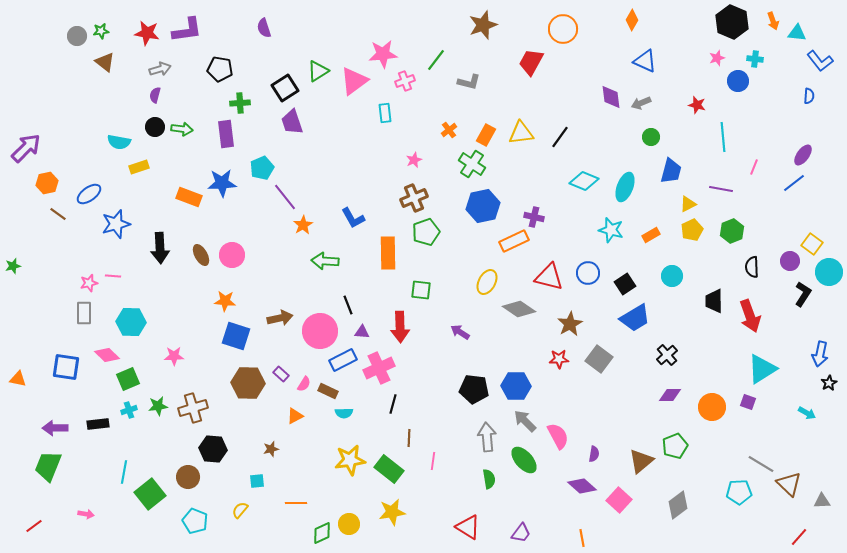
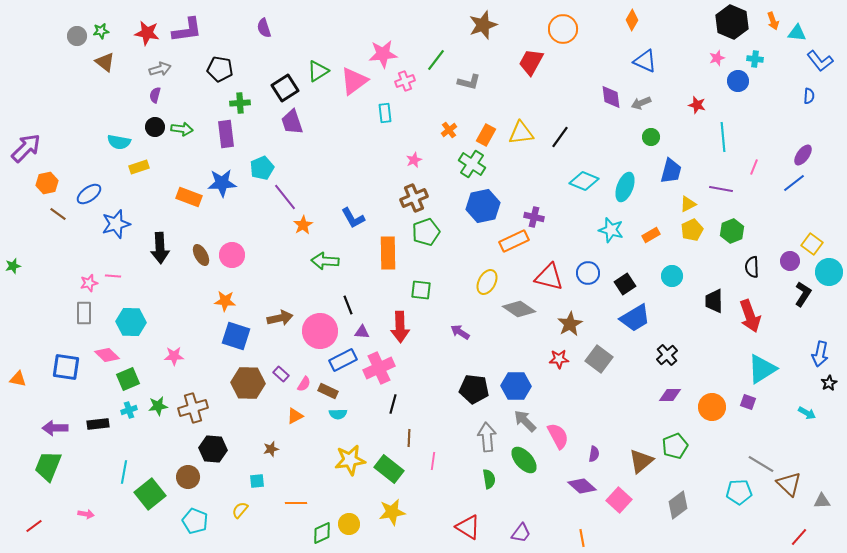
cyan semicircle at (344, 413): moved 6 px left, 1 px down
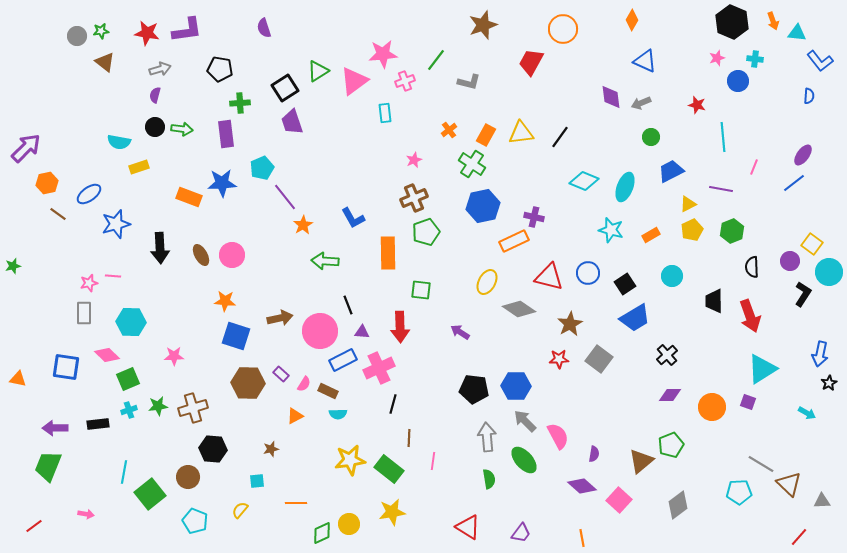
blue trapezoid at (671, 171): rotated 132 degrees counterclockwise
green pentagon at (675, 446): moved 4 px left, 1 px up
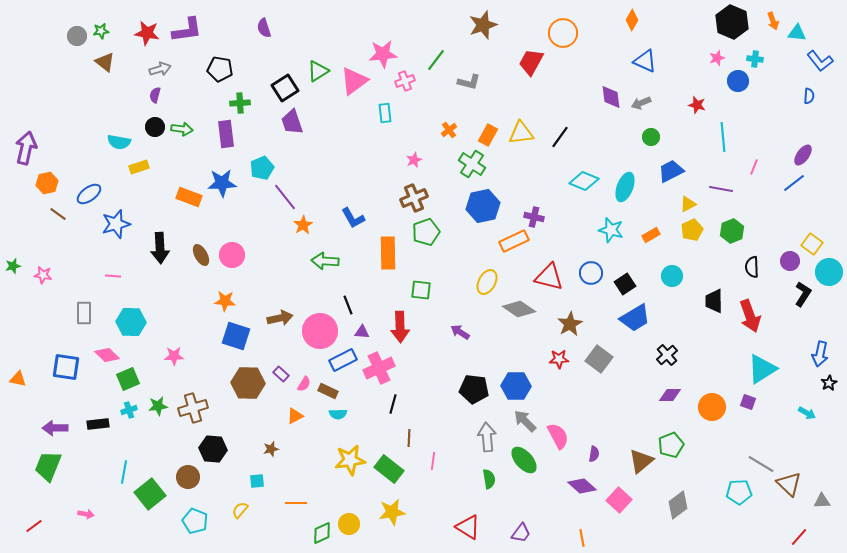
orange circle at (563, 29): moved 4 px down
orange rectangle at (486, 135): moved 2 px right
purple arrow at (26, 148): rotated 32 degrees counterclockwise
blue circle at (588, 273): moved 3 px right
pink star at (89, 283): moved 46 px left, 8 px up; rotated 24 degrees clockwise
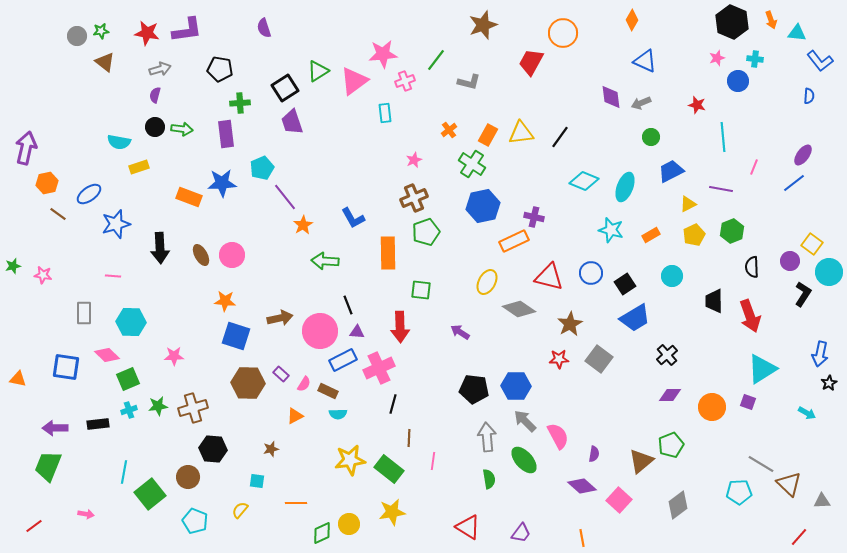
orange arrow at (773, 21): moved 2 px left, 1 px up
yellow pentagon at (692, 230): moved 2 px right, 5 px down
purple triangle at (362, 332): moved 5 px left
cyan square at (257, 481): rotated 14 degrees clockwise
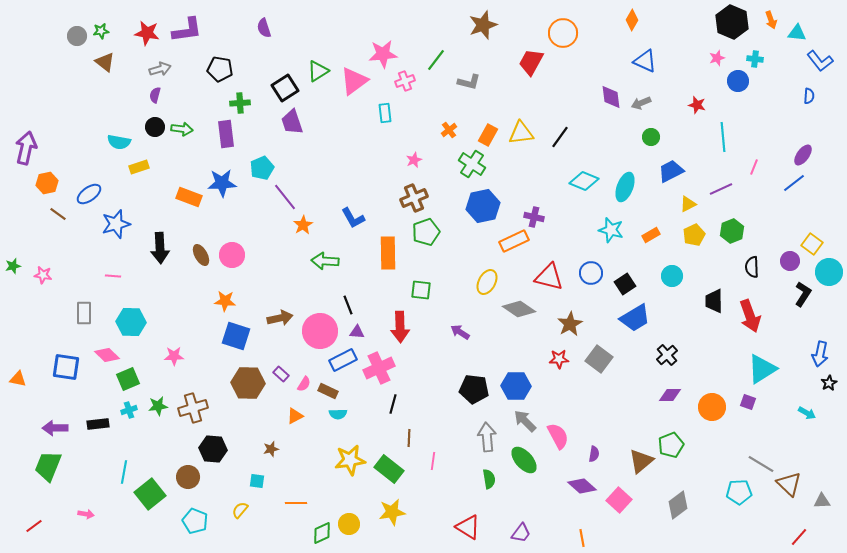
purple line at (721, 189): rotated 35 degrees counterclockwise
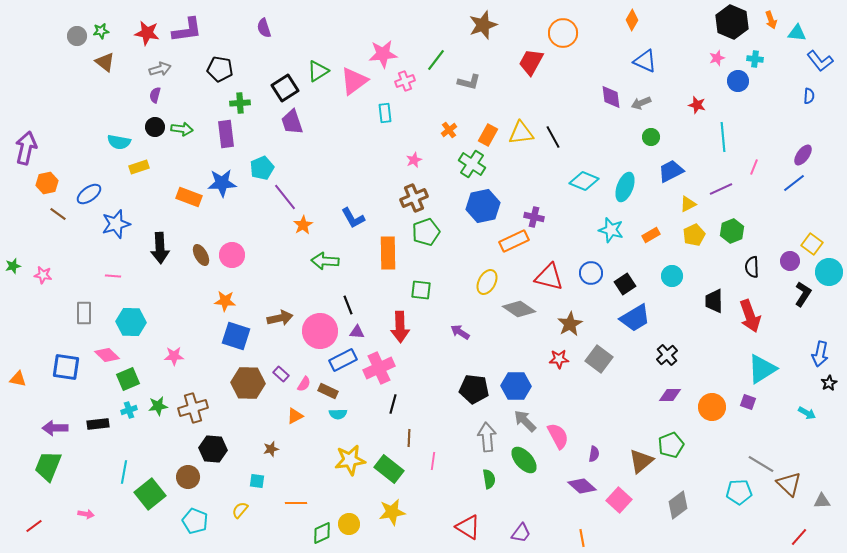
black line at (560, 137): moved 7 px left; rotated 65 degrees counterclockwise
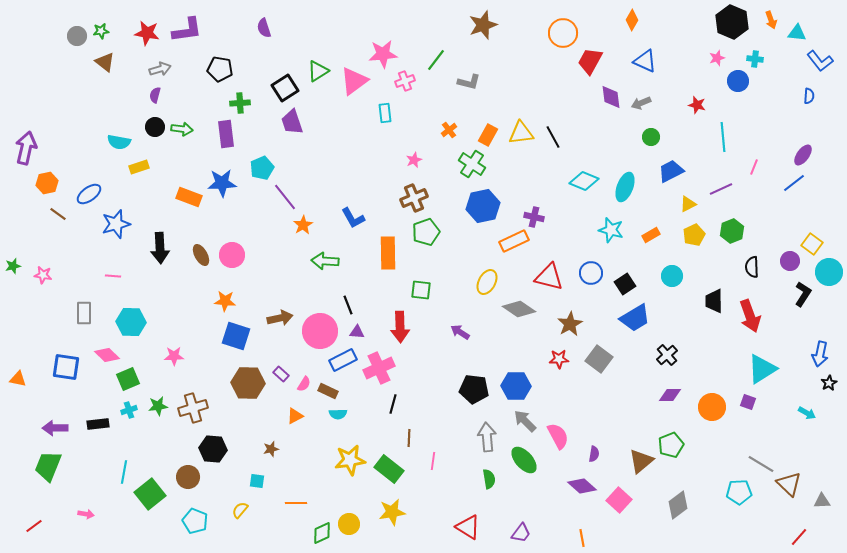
red trapezoid at (531, 62): moved 59 px right, 1 px up
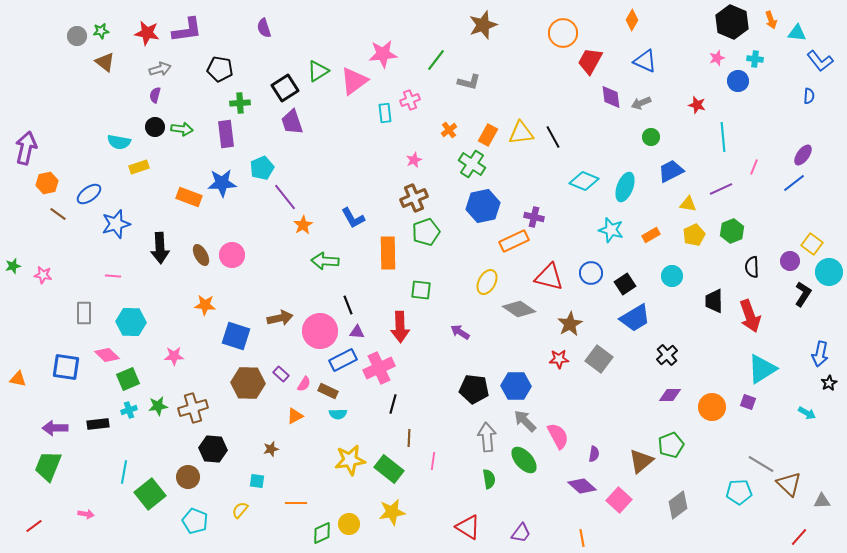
pink cross at (405, 81): moved 5 px right, 19 px down
yellow triangle at (688, 204): rotated 36 degrees clockwise
orange star at (225, 301): moved 20 px left, 4 px down
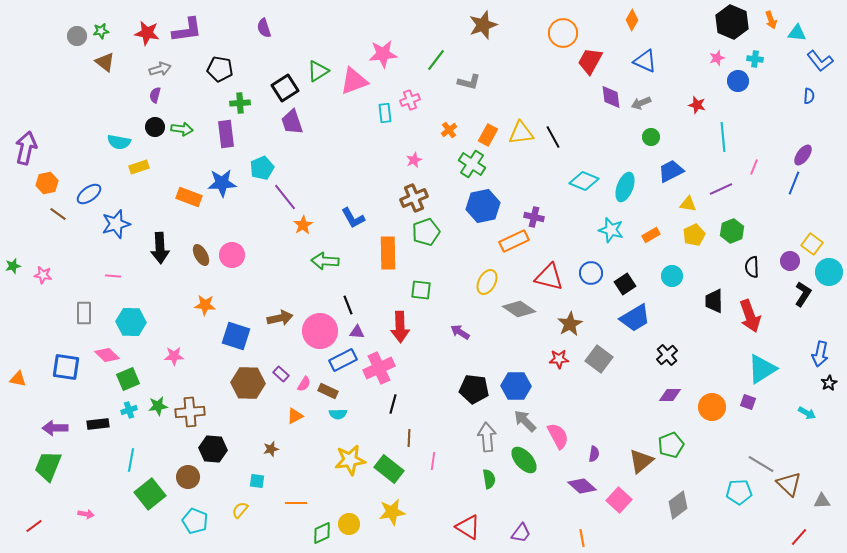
pink triangle at (354, 81): rotated 16 degrees clockwise
blue line at (794, 183): rotated 30 degrees counterclockwise
brown cross at (193, 408): moved 3 px left, 4 px down; rotated 12 degrees clockwise
cyan line at (124, 472): moved 7 px right, 12 px up
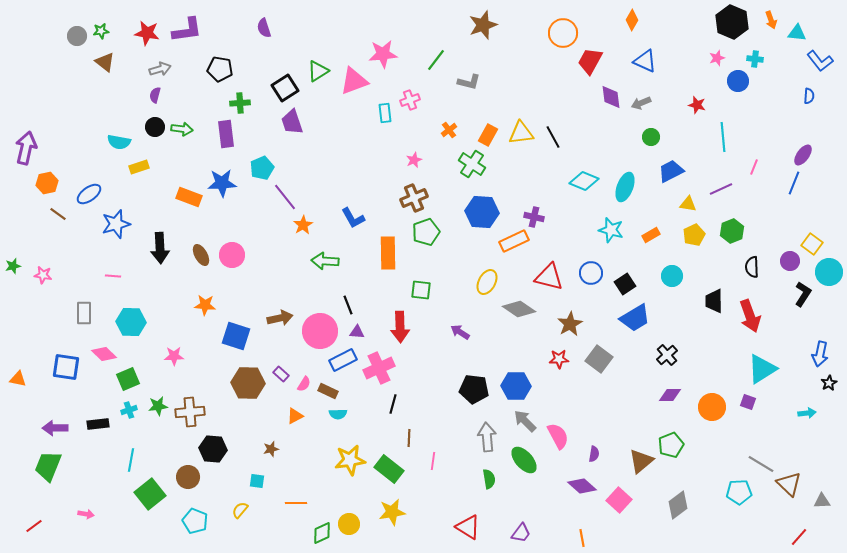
blue hexagon at (483, 206): moved 1 px left, 6 px down; rotated 16 degrees clockwise
pink diamond at (107, 355): moved 3 px left, 1 px up
cyan arrow at (807, 413): rotated 36 degrees counterclockwise
